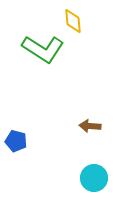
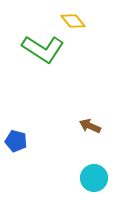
yellow diamond: rotated 35 degrees counterclockwise
brown arrow: rotated 20 degrees clockwise
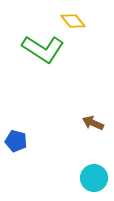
brown arrow: moved 3 px right, 3 px up
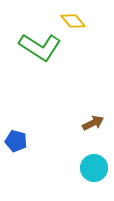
green L-shape: moved 3 px left, 2 px up
brown arrow: rotated 130 degrees clockwise
cyan circle: moved 10 px up
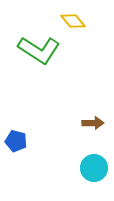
green L-shape: moved 1 px left, 3 px down
brown arrow: rotated 25 degrees clockwise
